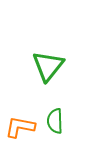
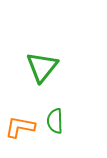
green triangle: moved 6 px left, 1 px down
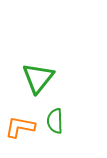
green triangle: moved 4 px left, 11 px down
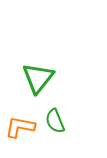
green semicircle: rotated 20 degrees counterclockwise
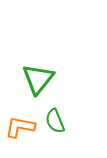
green triangle: moved 1 px down
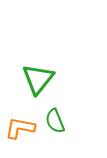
orange L-shape: moved 1 px down
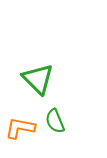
green triangle: rotated 24 degrees counterclockwise
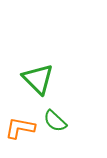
green semicircle: rotated 25 degrees counterclockwise
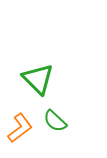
orange L-shape: rotated 132 degrees clockwise
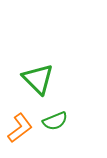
green semicircle: rotated 65 degrees counterclockwise
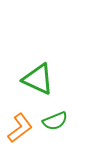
green triangle: rotated 20 degrees counterclockwise
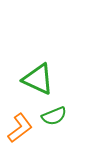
green semicircle: moved 1 px left, 5 px up
